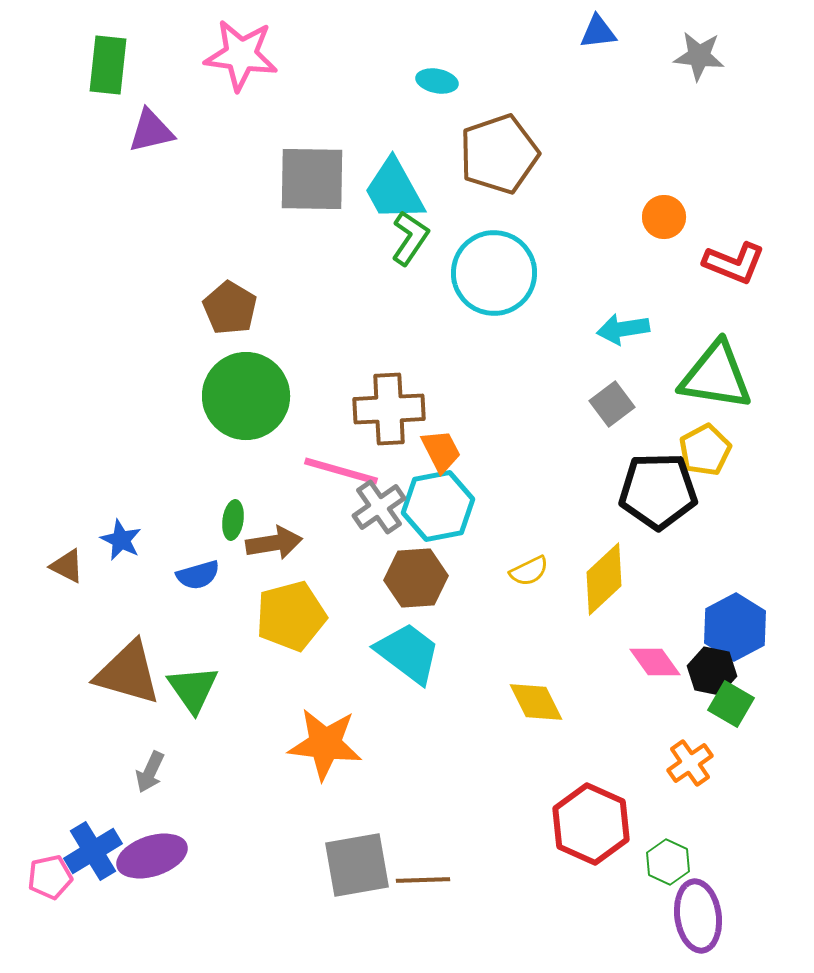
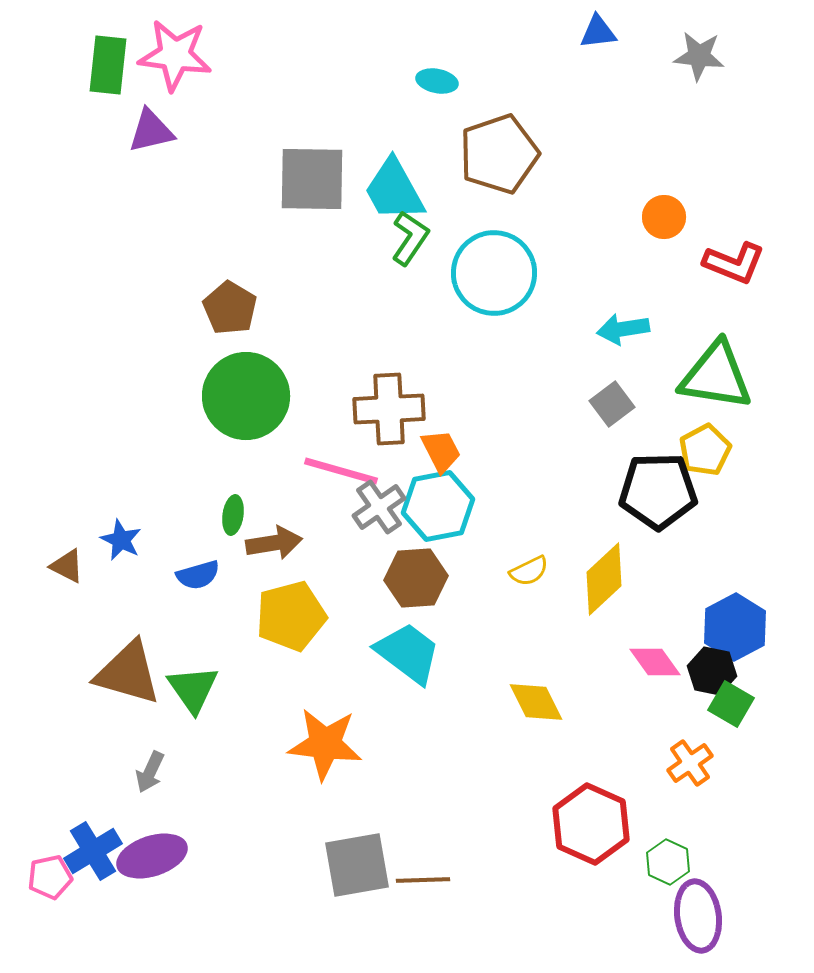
pink star at (241, 55): moved 66 px left
green ellipse at (233, 520): moved 5 px up
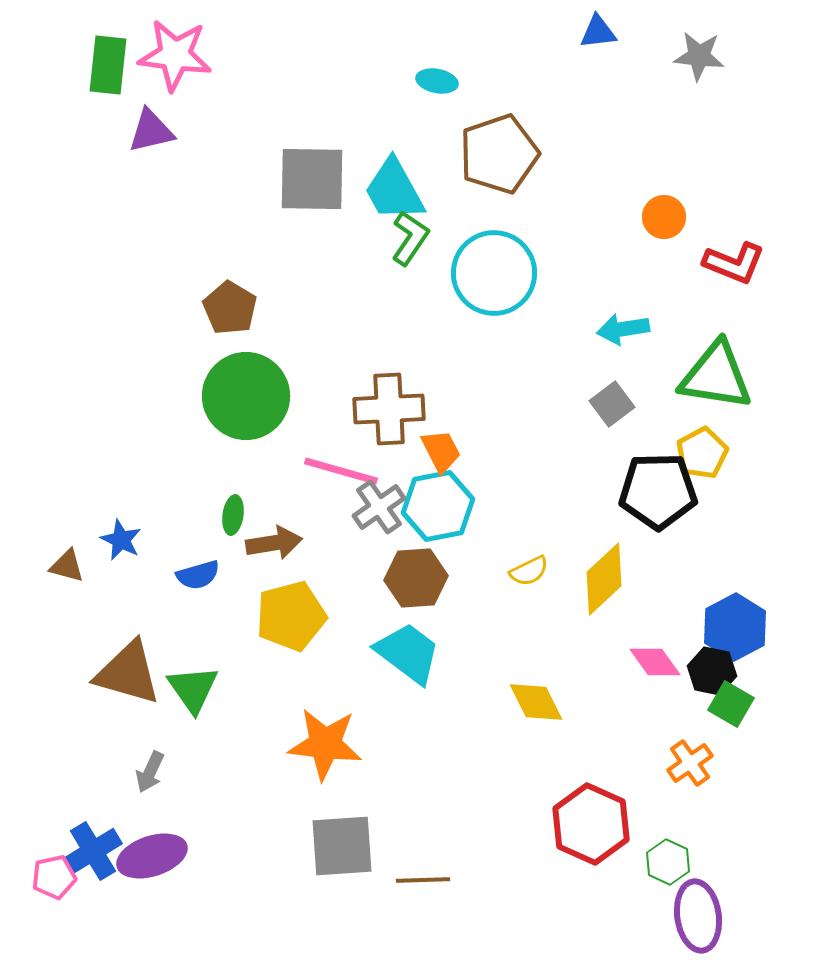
yellow pentagon at (705, 450): moved 3 px left, 3 px down
brown triangle at (67, 566): rotated 12 degrees counterclockwise
gray square at (357, 865): moved 15 px left, 19 px up; rotated 6 degrees clockwise
pink pentagon at (50, 877): moved 4 px right
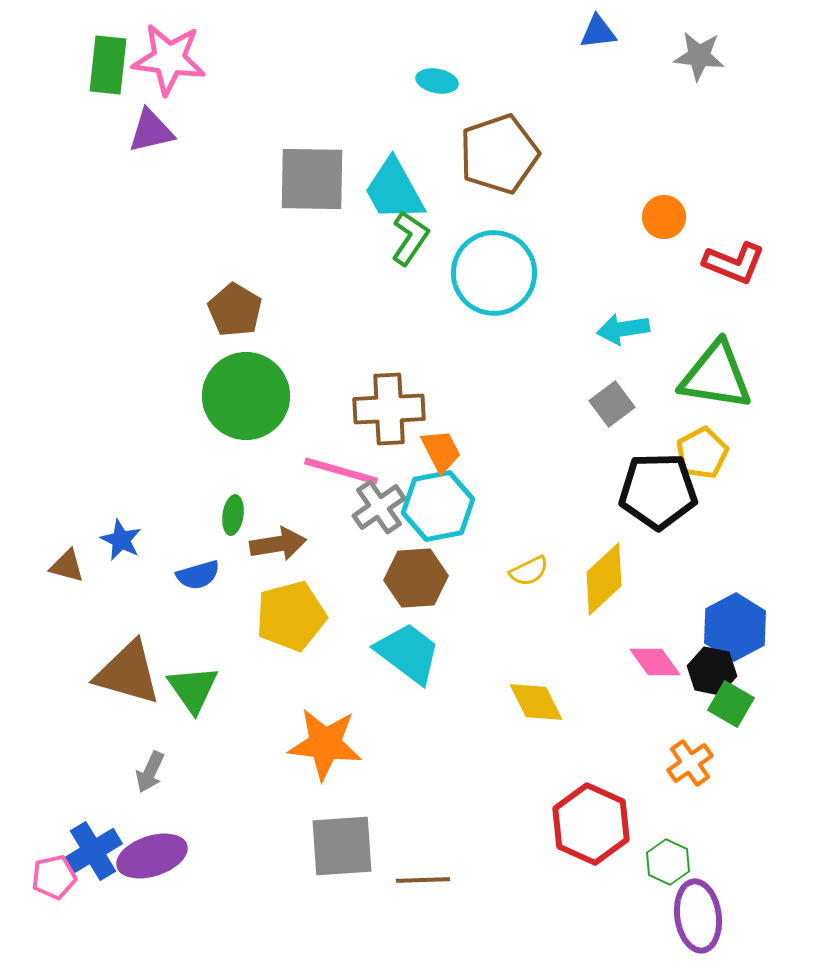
pink star at (175, 55): moved 6 px left, 4 px down
brown pentagon at (230, 308): moved 5 px right, 2 px down
brown arrow at (274, 543): moved 4 px right, 1 px down
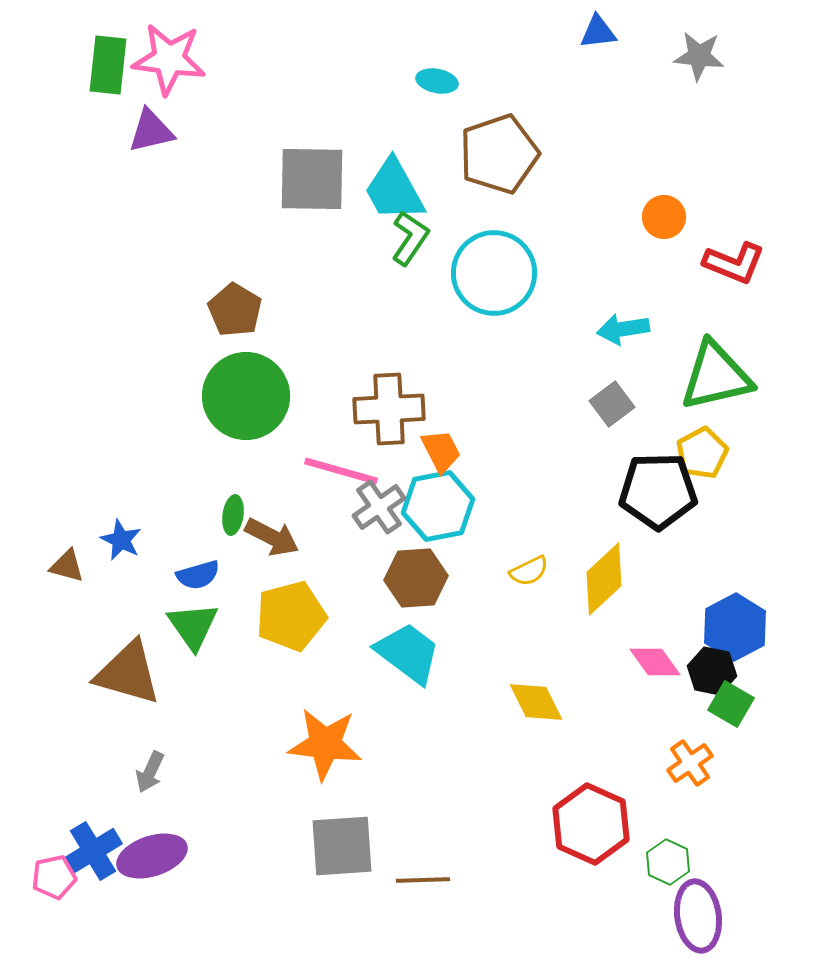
green triangle at (716, 376): rotated 22 degrees counterclockwise
brown arrow at (278, 544): moved 6 px left, 7 px up; rotated 36 degrees clockwise
green triangle at (193, 689): moved 63 px up
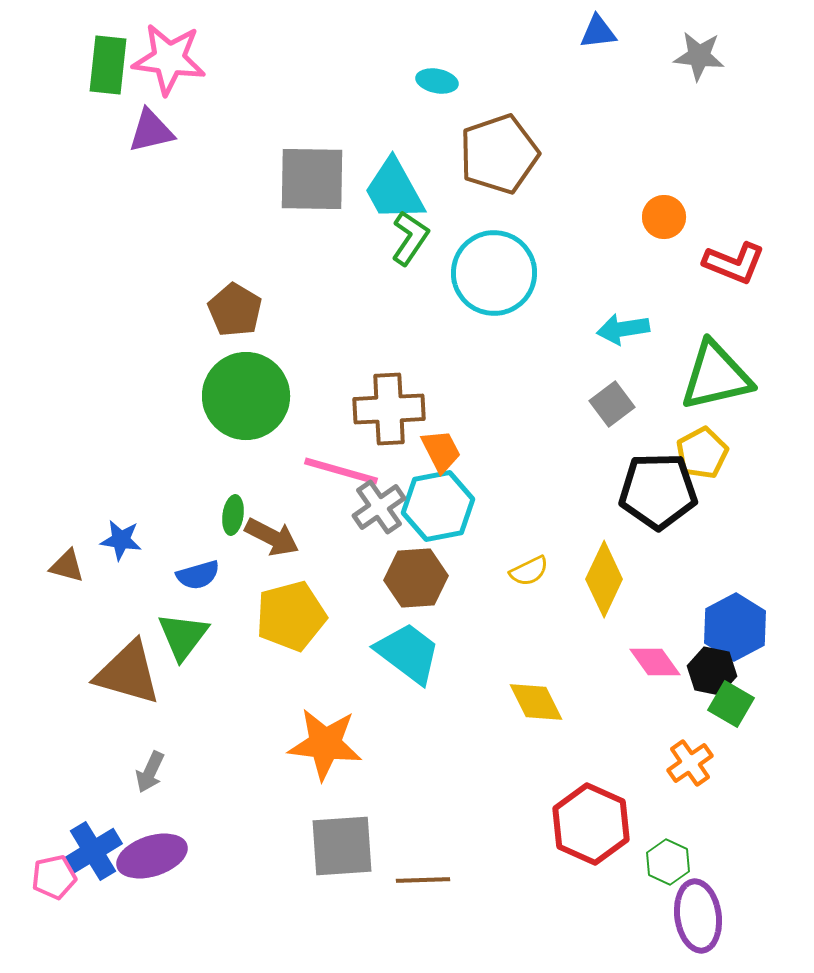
blue star at (121, 540): rotated 18 degrees counterclockwise
yellow diamond at (604, 579): rotated 22 degrees counterclockwise
green triangle at (193, 626): moved 10 px left, 10 px down; rotated 12 degrees clockwise
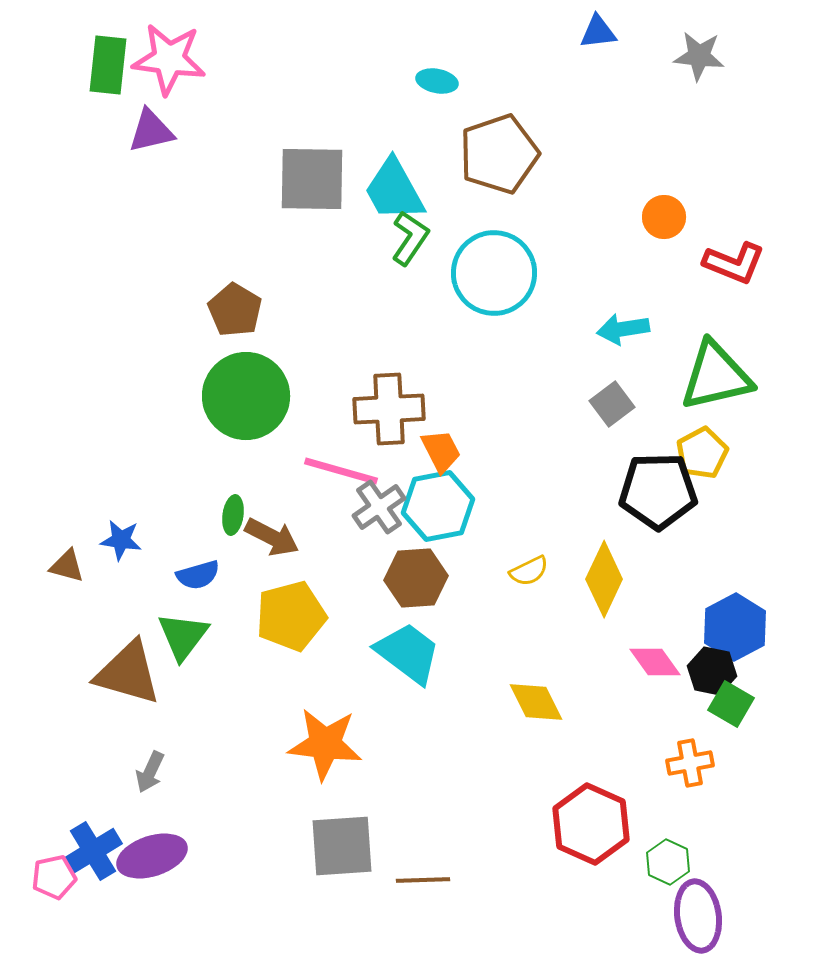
orange cross at (690, 763): rotated 24 degrees clockwise
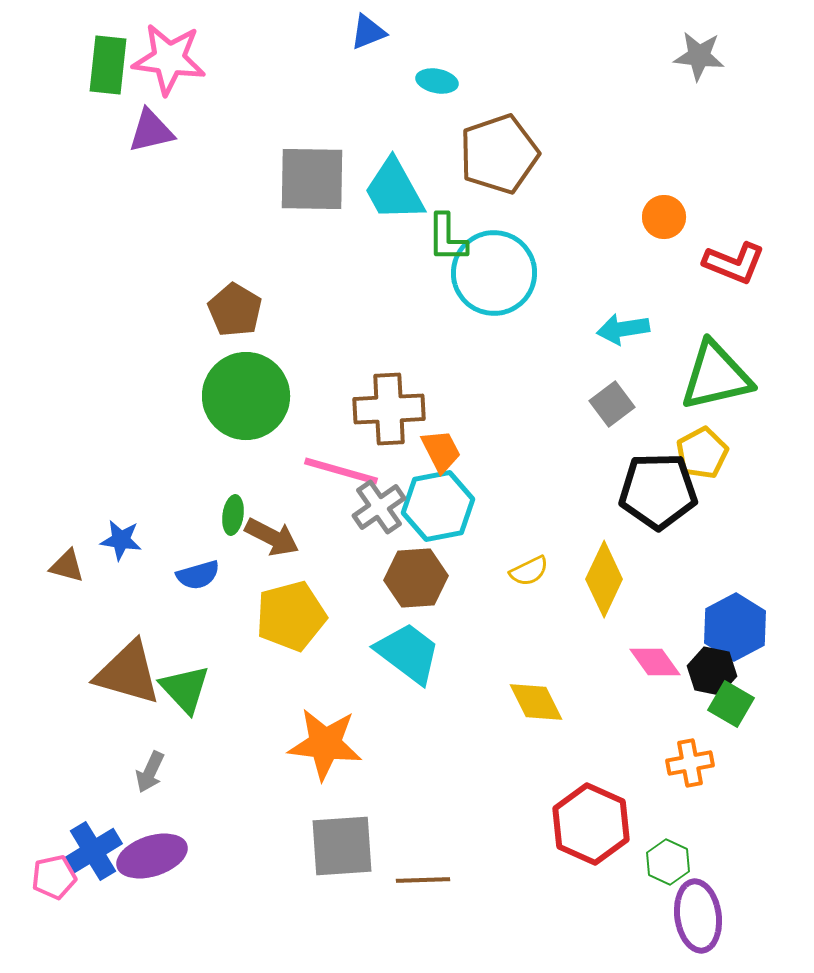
blue triangle at (598, 32): moved 230 px left; rotated 15 degrees counterclockwise
green L-shape at (410, 238): moved 37 px right; rotated 146 degrees clockwise
green triangle at (183, 636): moved 2 px right, 53 px down; rotated 20 degrees counterclockwise
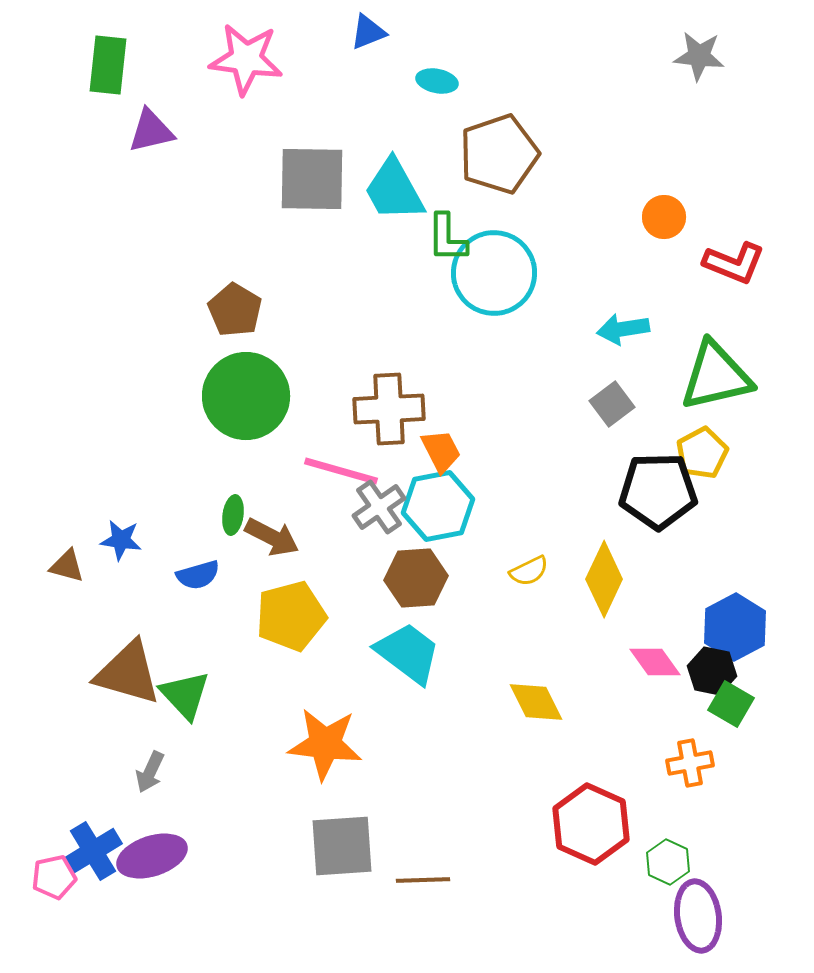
pink star at (169, 59): moved 77 px right
green triangle at (185, 689): moved 6 px down
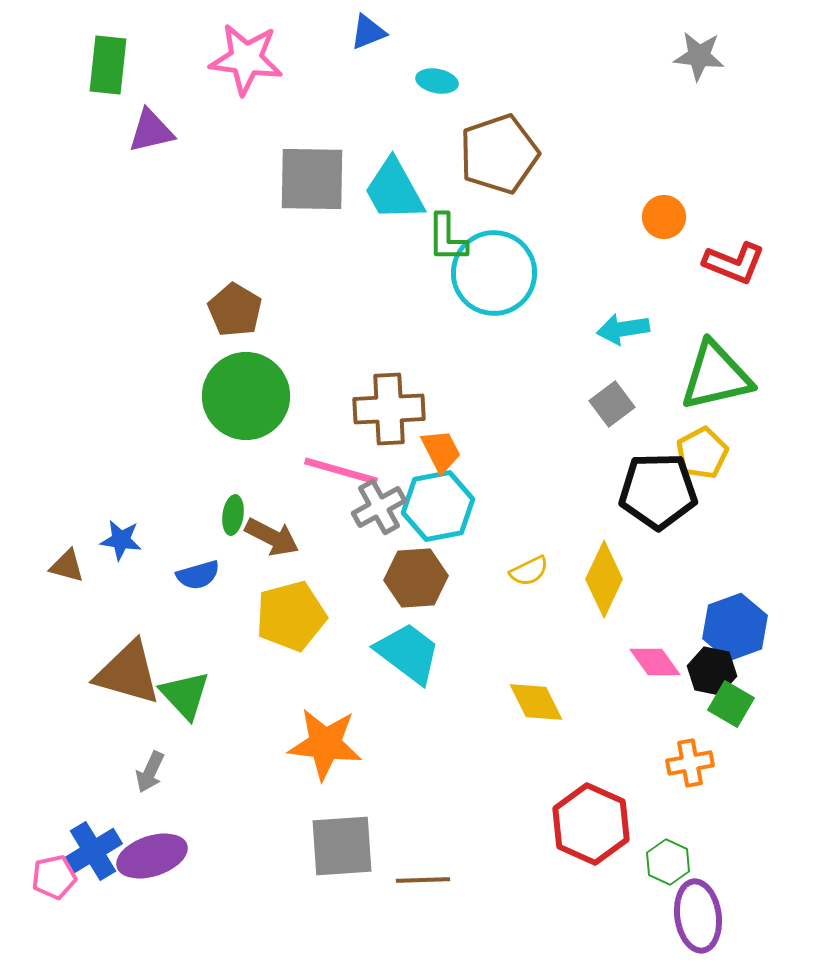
gray cross at (379, 507): rotated 6 degrees clockwise
blue hexagon at (735, 627): rotated 8 degrees clockwise
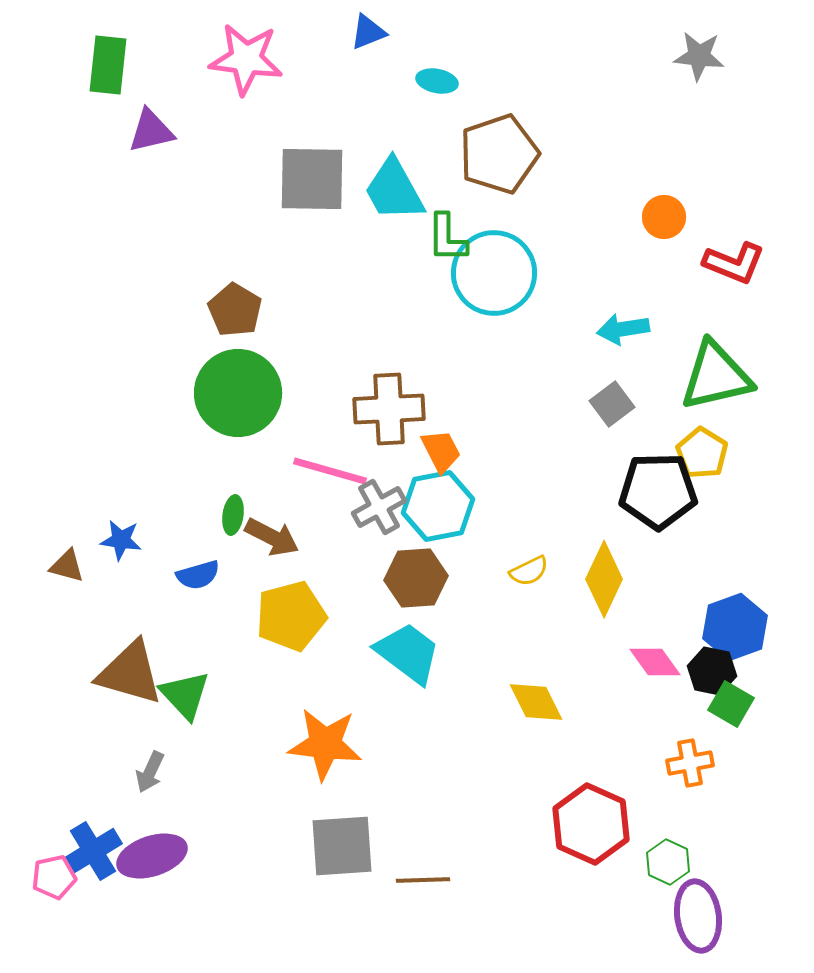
green circle at (246, 396): moved 8 px left, 3 px up
yellow pentagon at (702, 453): rotated 12 degrees counterclockwise
pink line at (341, 471): moved 11 px left
brown triangle at (128, 673): moved 2 px right
